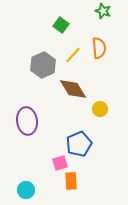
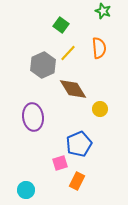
yellow line: moved 5 px left, 2 px up
purple ellipse: moved 6 px right, 4 px up
orange rectangle: moved 6 px right; rotated 30 degrees clockwise
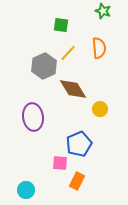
green square: rotated 28 degrees counterclockwise
gray hexagon: moved 1 px right, 1 px down
pink square: rotated 21 degrees clockwise
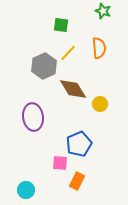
yellow circle: moved 5 px up
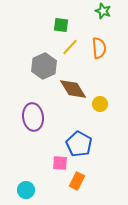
yellow line: moved 2 px right, 6 px up
blue pentagon: rotated 20 degrees counterclockwise
